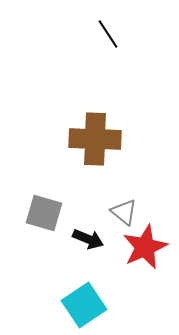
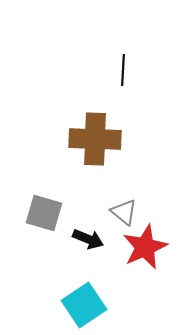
black line: moved 15 px right, 36 px down; rotated 36 degrees clockwise
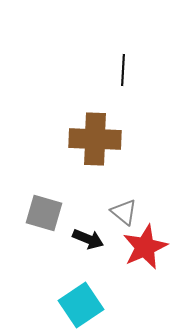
cyan square: moved 3 px left
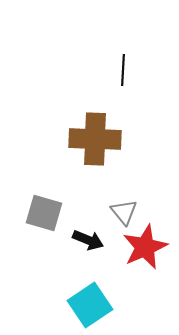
gray triangle: rotated 12 degrees clockwise
black arrow: moved 1 px down
cyan square: moved 9 px right
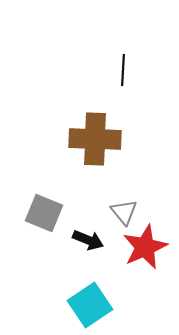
gray square: rotated 6 degrees clockwise
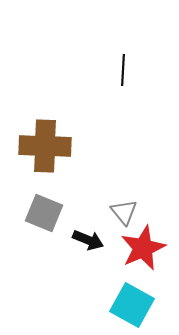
brown cross: moved 50 px left, 7 px down
red star: moved 2 px left, 1 px down
cyan square: moved 42 px right; rotated 27 degrees counterclockwise
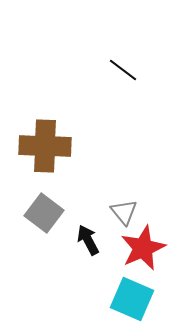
black line: rotated 56 degrees counterclockwise
gray square: rotated 15 degrees clockwise
black arrow: rotated 140 degrees counterclockwise
cyan square: moved 6 px up; rotated 6 degrees counterclockwise
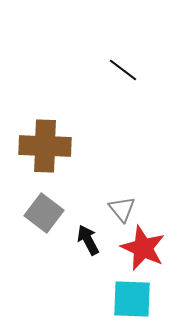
gray triangle: moved 2 px left, 3 px up
red star: rotated 24 degrees counterclockwise
cyan square: rotated 21 degrees counterclockwise
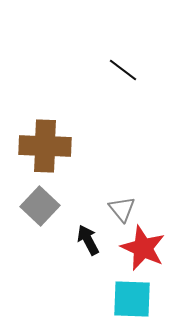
gray square: moved 4 px left, 7 px up; rotated 6 degrees clockwise
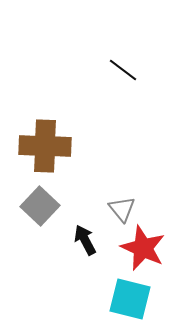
black arrow: moved 3 px left
cyan square: moved 2 px left; rotated 12 degrees clockwise
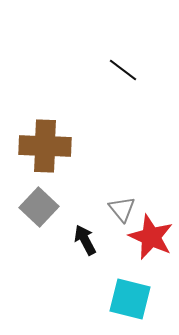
gray square: moved 1 px left, 1 px down
red star: moved 8 px right, 11 px up
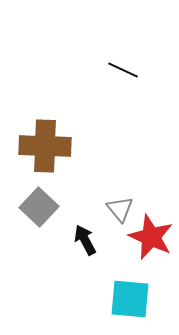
black line: rotated 12 degrees counterclockwise
gray triangle: moved 2 px left
cyan square: rotated 9 degrees counterclockwise
